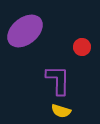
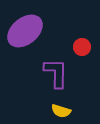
purple L-shape: moved 2 px left, 7 px up
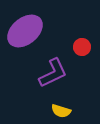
purple L-shape: moved 3 px left; rotated 64 degrees clockwise
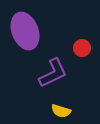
purple ellipse: rotated 72 degrees counterclockwise
red circle: moved 1 px down
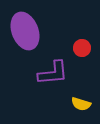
purple L-shape: rotated 20 degrees clockwise
yellow semicircle: moved 20 px right, 7 px up
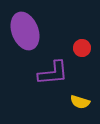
yellow semicircle: moved 1 px left, 2 px up
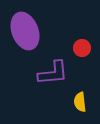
yellow semicircle: rotated 66 degrees clockwise
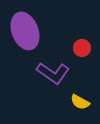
purple L-shape: rotated 40 degrees clockwise
yellow semicircle: rotated 54 degrees counterclockwise
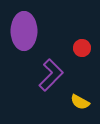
purple ellipse: moved 1 px left; rotated 21 degrees clockwise
purple L-shape: moved 2 px left, 2 px down; rotated 80 degrees counterclockwise
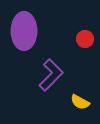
red circle: moved 3 px right, 9 px up
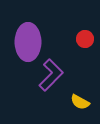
purple ellipse: moved 4 px right, 11 px down
